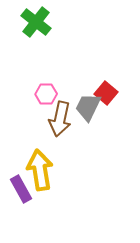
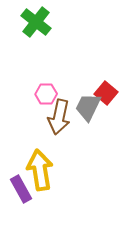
brown arrow: moved 1 px left, 2 px up
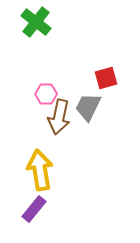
red square: moved 15 px up; rotated 35 degrees clockwise
purple rectangle: moved 13 px right, 20 px down; rotated 68 degrees clockwise
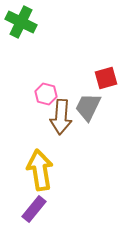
green cross: moved 15 px left; rotated 12 degrees counterclockwise
pink hexagon: rotated 15 degrees clockwise
brown arrow: moved 2 px right; rotated 8 degrees counterclockwise
